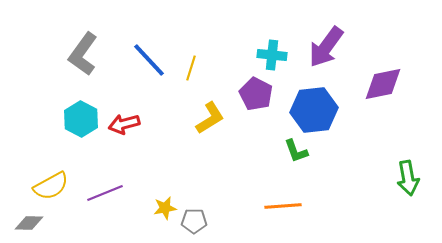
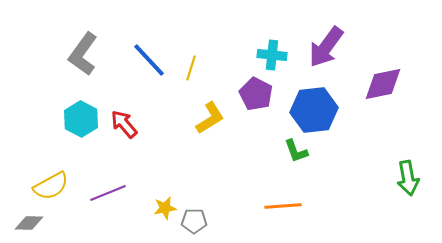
red arrow: rotated 64 degrees clockwise
purple line: moved 3 px right
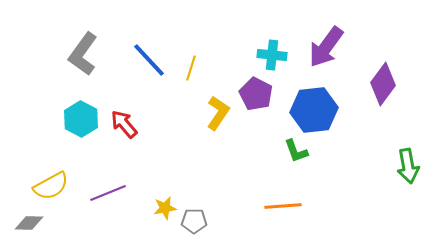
purple diamond: rotated 42 degrees counterclockwise
yellow L-shape: moved 8 px right, 5 px up; rotated 24 degrees counterclockwise
green arrow: moved 12 px up
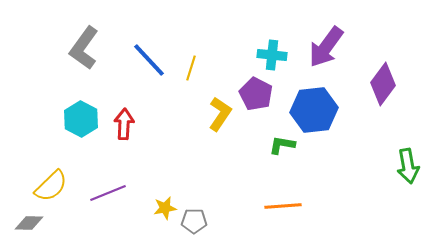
gray L-shape: moved 1 px right, 6 px up
yellow L-shape: moved 2 px right, 1 px down
red arrow: rotated 44 degrees clockwise
green L-shape: moved 14 px left, 6 px up; rotated 120 degrees clockwise
yellow semicircle: rotated 15 degrees counterclockwise
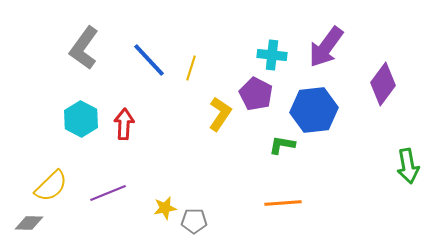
orange line: moved 3 px up
